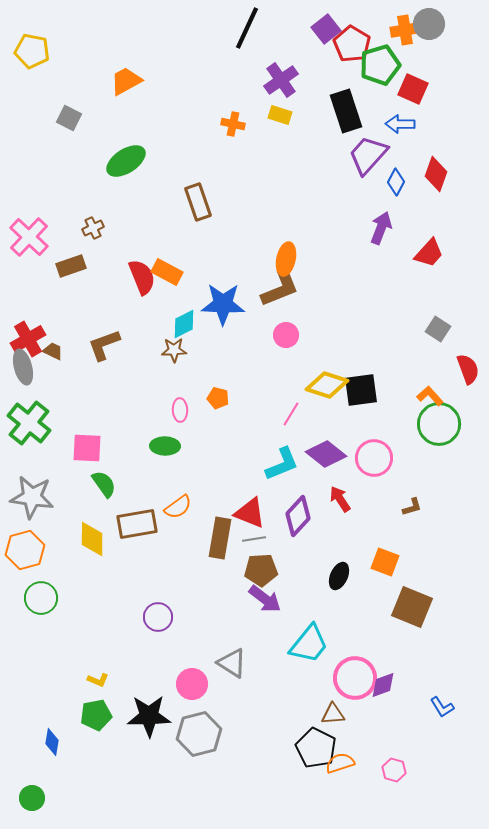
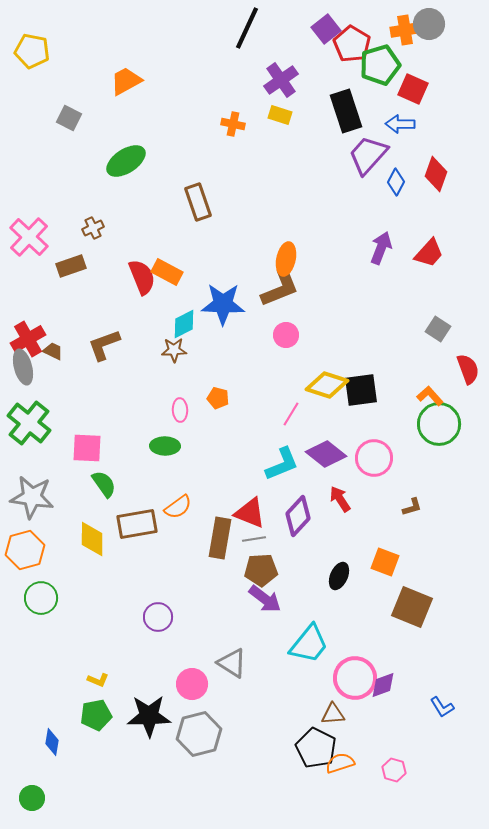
purple arrow at (381, 228): moved 20 px down
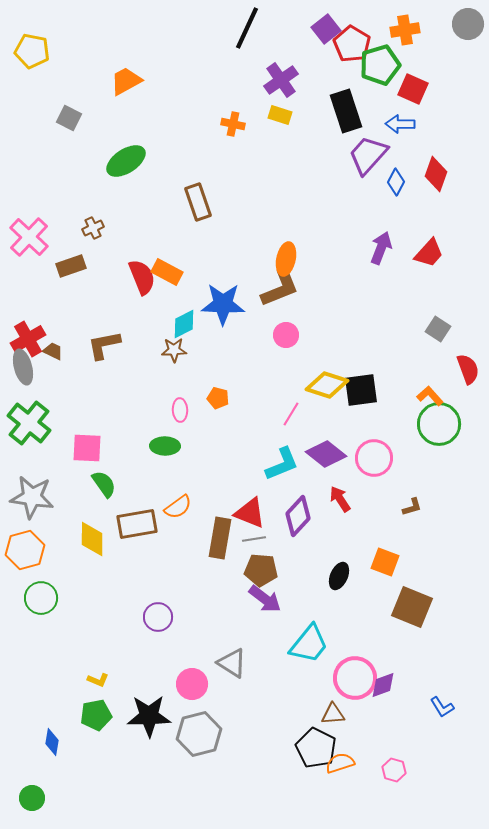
gray circle at (429, 24): moved 39 px right
brown L-shape at (104, 345): rotated 9 degrees clockwise
brown pentagon at (261, 570): rotated 8 degrees clockwise
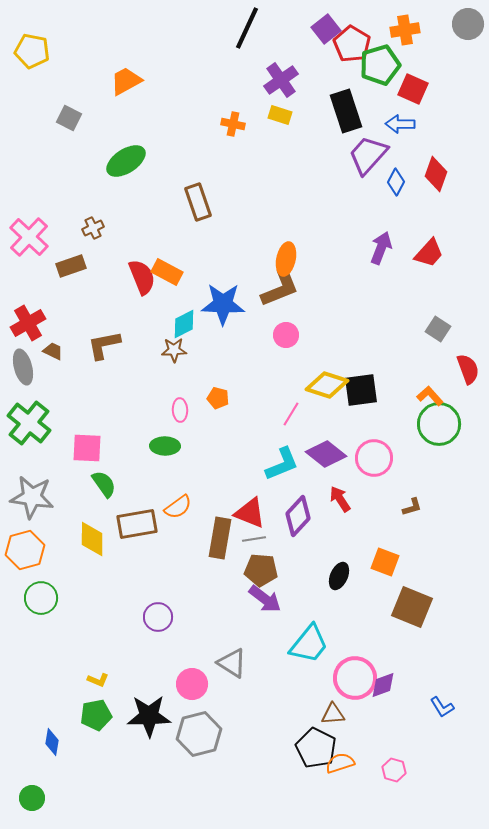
red cross at (28, 339): moved 16 px up
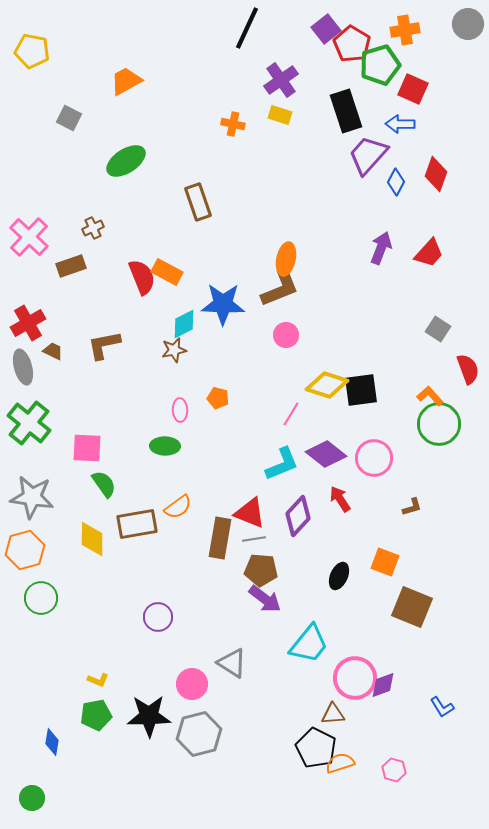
brown star at (174, 350): rotated 10 degrees counterclockwise
